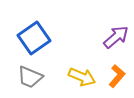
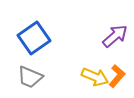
purple arrow: moved 1 px left, 1 px up
yellow arrow: moved 13 px right
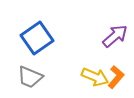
blue square: moved 3 px right
orange L-shape: moved 1 px left, 1 px down
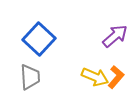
blue square: moved 2 px right, 1 px down; rotated 12 degrees counterclockwise
gray trapezoid: rotated 116 degrees counterclockwise
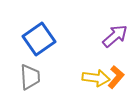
blue square: rotated 12 degrees clockwise
yellow arrow: moved 1 px right, 1 px down; rotated 16 degrees counterclockwise
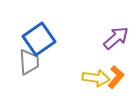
purple arrow: moved 1 px right, 2 px down
gray trapezoid: moved 1 px left, 15 px up
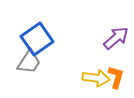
blue square: moved 2 px left
gray trapezoid: rotated 36 degrees clockwise
orange L-shape: rotated 25 degrees counterclockwise
